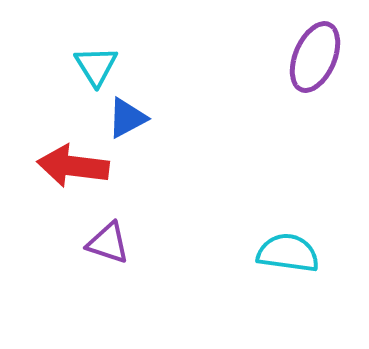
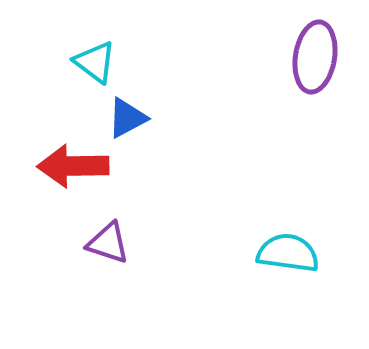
purple ellipse: rotated 14 degrees counterclockwise
cyan triangle: moved 1 px left, 4 px up; rotated 21 degrees counterclockwise
red arrow: rotated 8 degrees counterclockwise
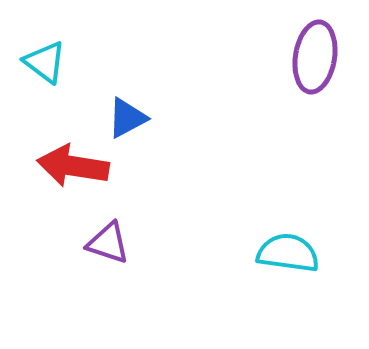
cyan triangle: moved 50 px left
red arrow: rotated 10 degrees clockwise
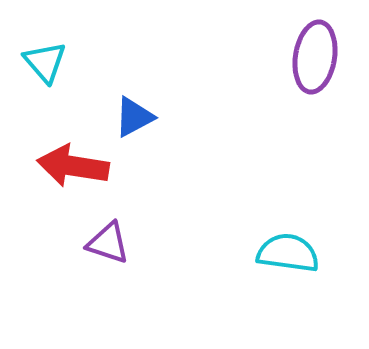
cyan triangle: rotated 12 degrees clockwise
blue triangle: moved 7 px right, 1 px up
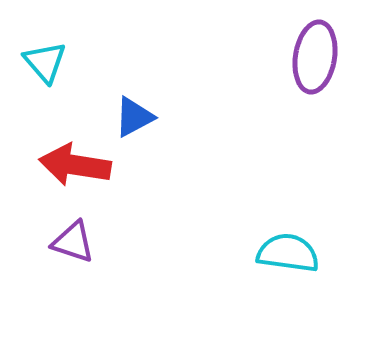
red arrow: moved 2 px right, 1 px up
purple triangle: moved 35 px left, 1 px up
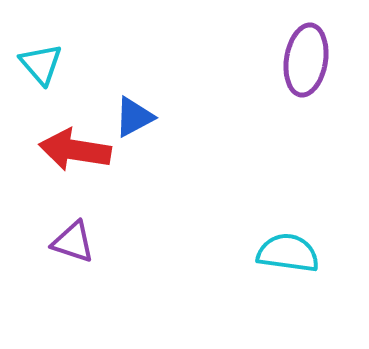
purple ellipse: moved 9 px left, 3 px down
cyan triangle: moved 4 px left, 2 px down
red arrow: moved 15 px up
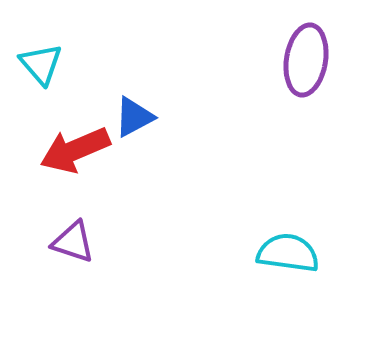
red arrow: rotated 32 degrees counterclockwise
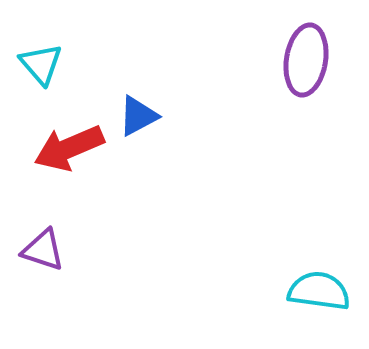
blue triangle: moved 4 px right, 1 px up
red arrow: moved 6 px left, 2 px up
purple triangle: moved 30 px left, 8 px down
cyan semicircle: moved 31 px right, 38 px down
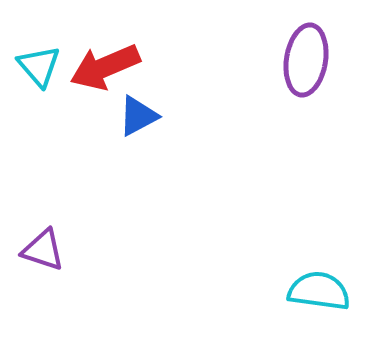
cyan triangle: moved 2 px left, 2 px down
red arrow: moved 36 px right, 81 px up
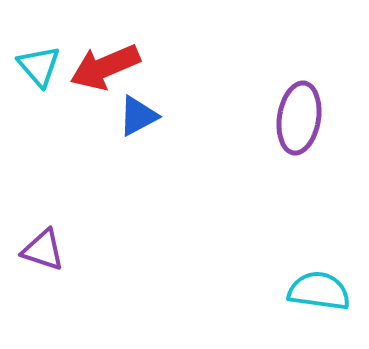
purple ellipse: moved 7 px left, 58 px down
